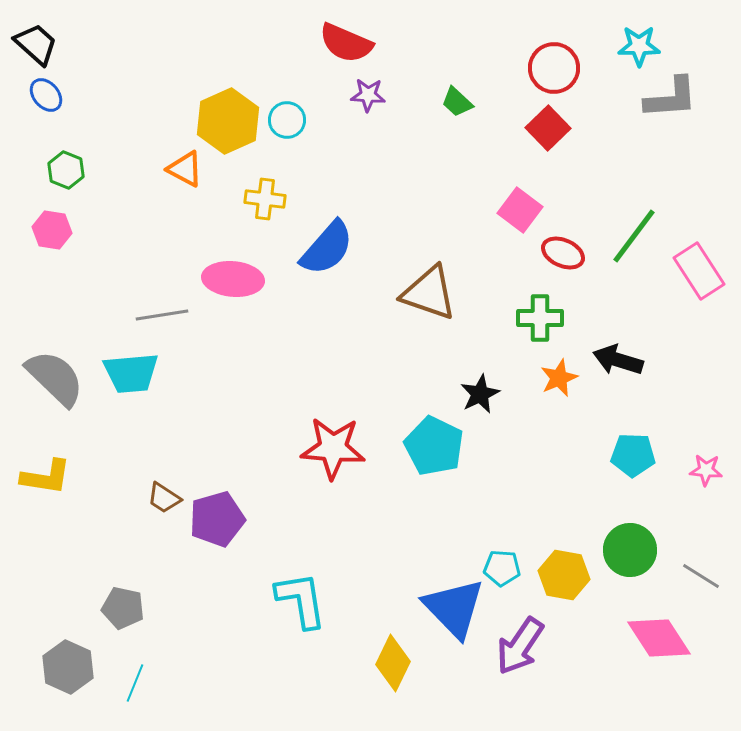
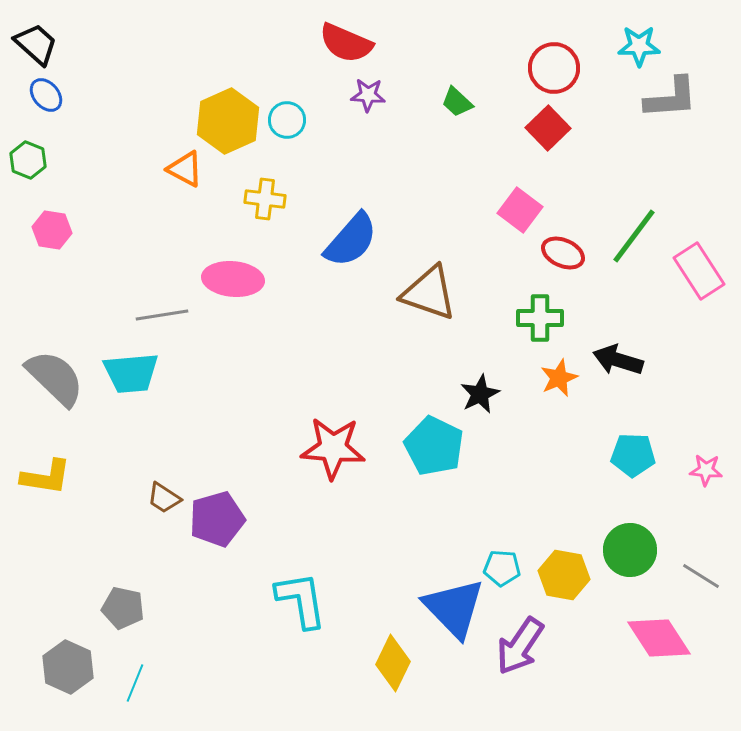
green hexagon at (66, 170): moved 38 px left, 10 px up
blue semicircle at (327, 248): moved 24 px right, 8 px up
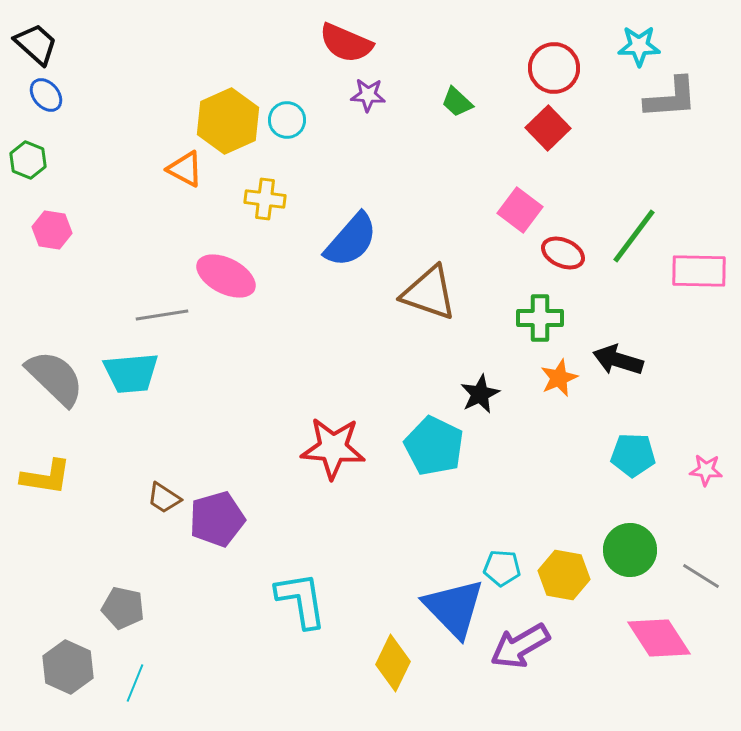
pink rectangle at (699, 271): rotated 56 degrees counterclockwise
pink ellipse at (233, 279): moved 7 px left, 3 px up; rotated 22 degrees clockwise
purple arrow at (520, 646): rotated 26 degrees clockwise
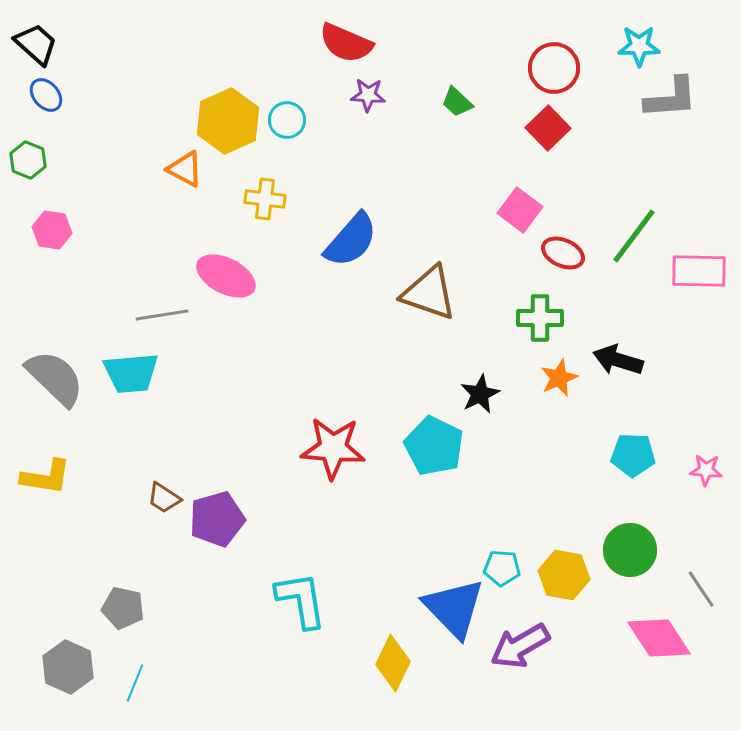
gray line at (701, 576): moved 13 px down; rotated 24 degrees clockwise
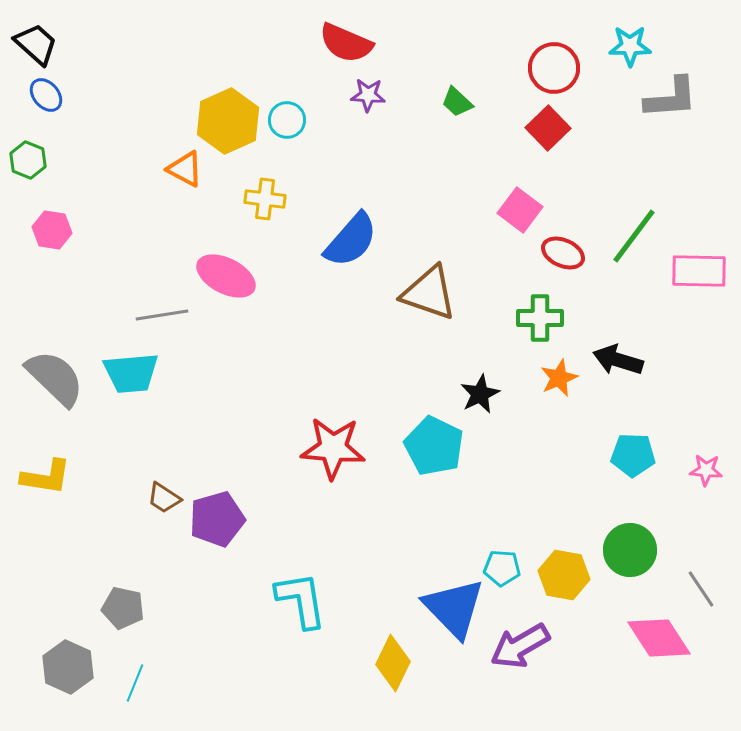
cyan star at (639, 46): moved 9 px left
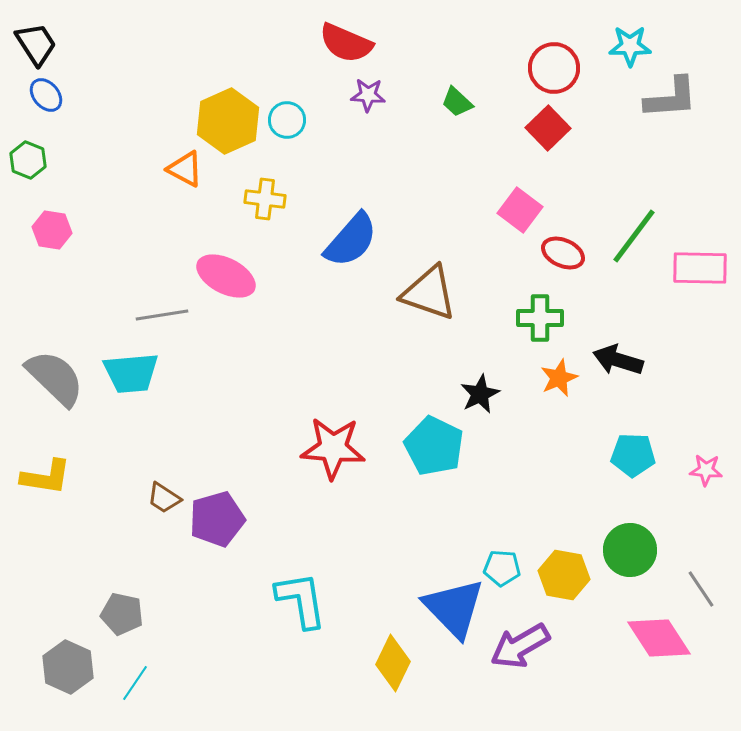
black trapezoid at (36, 44): rotated 15 degrees clockwise
pink rectangle at (699, 271): moved 1 px right, 3 px up
gray pentagon at (123, 608): moved 1 px left, 6 px down
cyan line at (135, 683): rotated 12 degrees clockwise
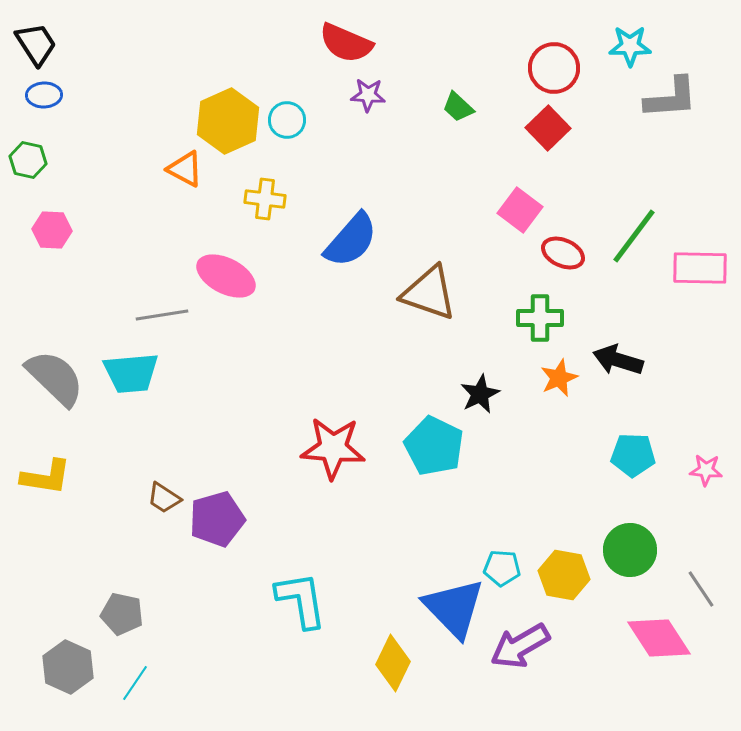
blue ellipse at (46, 95): moved 2 px left; rotated 52 degrees counterclockwise
green trapezoid at (457, 102): moved 1 px right, 5 px down
green hexagon at (28, 160): rotated 9 degrees counterclockwise
pink hexagon at (52, 230): rotated 6 degrees counterclockwise
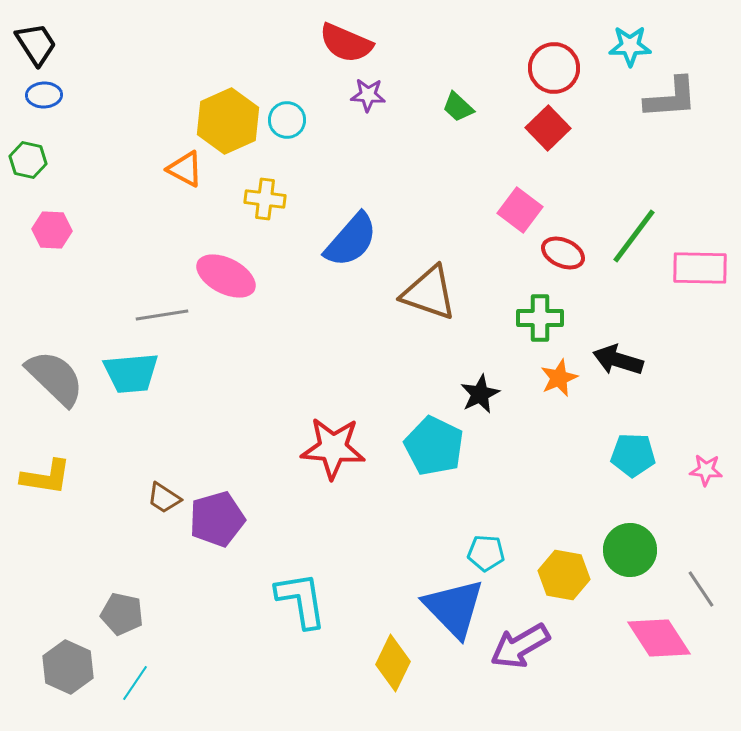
cyan pentagon at (502, 568): moved 16 px left, 15 px up
